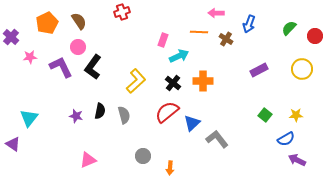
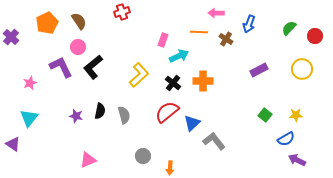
pink star: moved 26 px down; rotated 16 degrees counterclockwise
black L-shape: rotated 15 degrees clockwise
yellow L-shape: moved 3 px right, 6 px up
gray L-shape: moved 3 px left, 2 px down
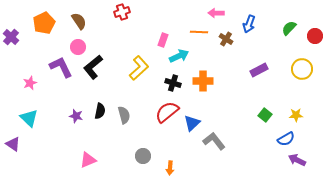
orange pentagon: moved 3 px left
yellow L-shape: moved 7 px up
black cross: rotated 21 degrees counterclockwise
cyan triangle: rotated 24 degrees counterclockwise
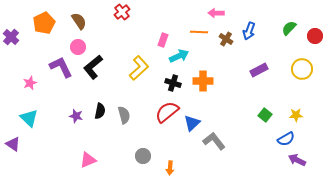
red cross: rotated 21 degrees counterclockwise
blue arrow: moved 7 px down
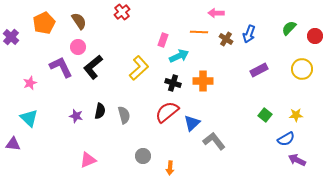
blue arrow: moved 3 px down
purple triangle: rotated 28 degrees counterclockwise
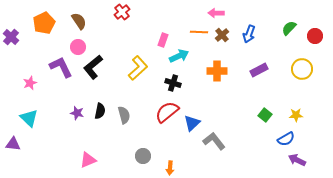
brown cross: moved 4 px left, 4 px up; rotated 16 degrees clockwise
yellow L-shape: moved 1 px left
orange cross: moved 14 px right, 10 px up
purple star: moved 1 px right, 3 px up
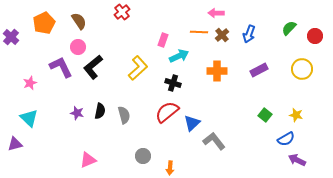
yellow star: rotated 16 degrees clockwise
purple triangle: moved 2 px right; rotated 21 degrees counterclockwise
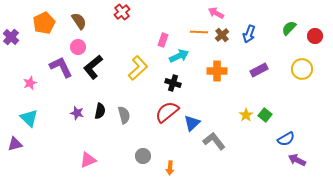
pink arrow: rotated 28 degrees clockwise
yellow star: moved 50 px left; rotated 24 degrees clockwise
